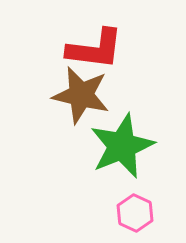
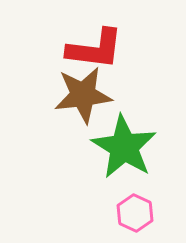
brown star: moved 2 px right; rotated 20 degrees counterclockwise
green star: moved 2 px right, 1 px down; rotated 18 degrees counterclockwise
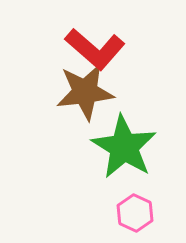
red L-shape: rotated 34 degrees clockwise
brown star: moved 2 px right, 3 px up
